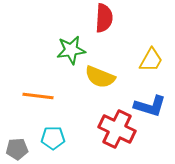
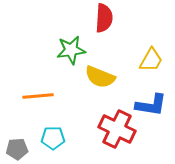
orange line: rotated 12 degrees counterclockwise
blue L-shape: moved 1 px right, 1 px up; rotated 8 degrees counterclockwise
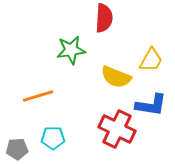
yellow semicircle: moved 16 px right
orange line: rotated 12 degrees counterclockwise
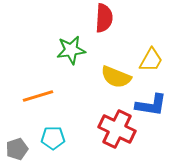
gray pentagon: rotated 15 degrees counterclockwise
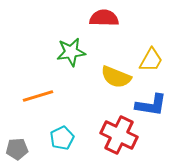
red semicircle: rotated 92 degrees counterclockwise
green star: moved 2 px down
red cross: moved 2 px right, 6 px down
cyan pentagon: moved 9 px right; rotated 25 degrees counterclockwise
gray pentagon: rotated 15 degrees clockwise
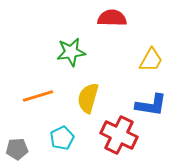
red semicircle: moved 8 px right
yellow semicircle: moved 28 px left, 21 px down; rotated 84 degrees clockwise
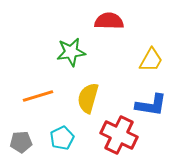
red semicircle: moved 3 px left, 3 px down
gray pentagon: moved 4 px right, 7 px up
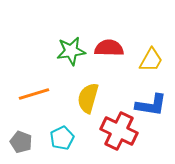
red semicircle: moved 27 px down
green star: moved 1 px up
orange line: moved 4 px left, 2 px up
red cross: moved 4 px up
gray pentagon: rotated 25 degrees clockwise
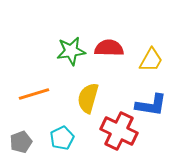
gray pentagon: rotated 30 degrees clockwise
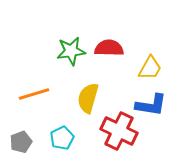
yellow trapezoid: moved 1 px left, 8 px down
